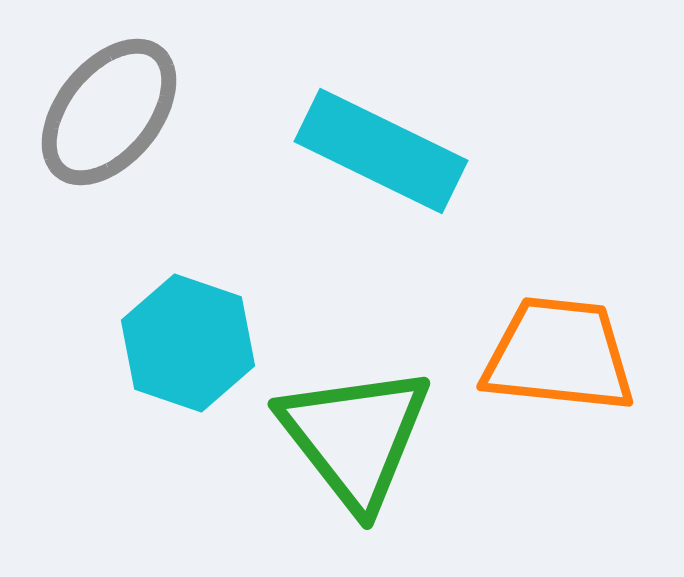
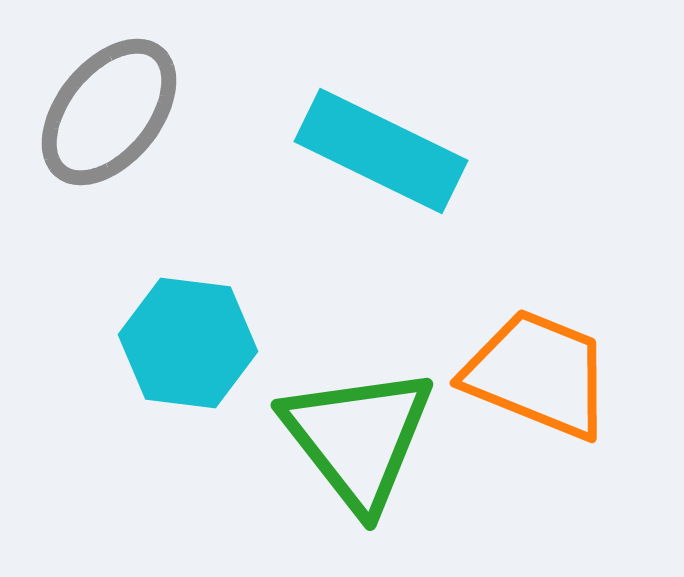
cyan hexagon: rotated 12 degrees counterclockwise
orange trapezoid: moved 21 px left, 19 px down; rotated 16 degrees clockwise
green triangle: moved 3 px right, 1 px down
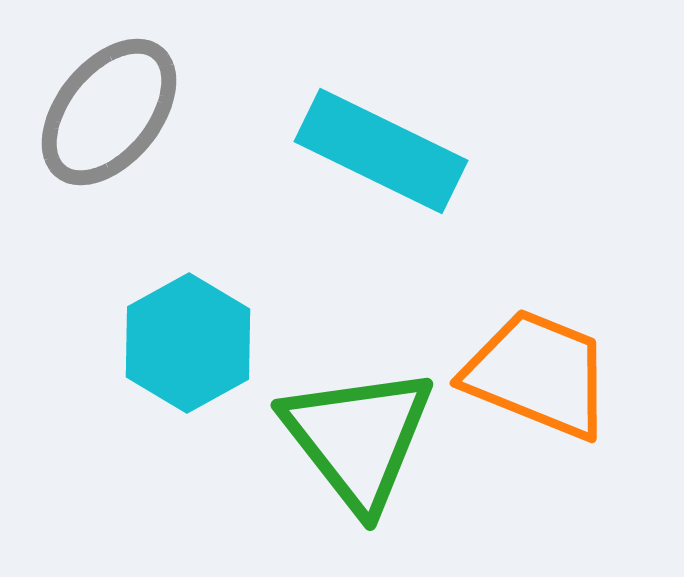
cyan hexagon: rotated 24 degrees clockwise
